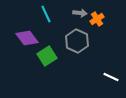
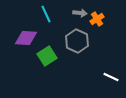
purple diamond: moved 1 px left; rotated 50 degrees counterclockwise
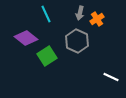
gray arrow: rotated 96 degrees clockwise
purple diamond: rotated 35 degrees clockwise
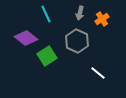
orange cross: moved 5 px right
white line: moved 13 px left, 4 px up; rotated 14 degrees clockwise
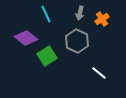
white line: moved 1 px right
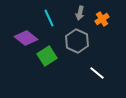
cyan line: moved 3 px right, 4 px down
white line: moved 2 px left
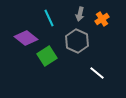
gray arrow: moved 1 px down
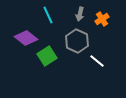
cyan line: moved 1 px left, 3 px up
white line: moved 12 px up
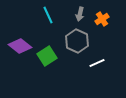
purple diamond: moved 6 px left, 8 px down
white line: moved 2 px down; rotated 63 degrees counterclockwise
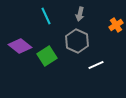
cyan line: moved 2 px left, 1 px down
orange cross: moved 14 px right, 6 px down
white line: moved 1 px left, 2 px down
